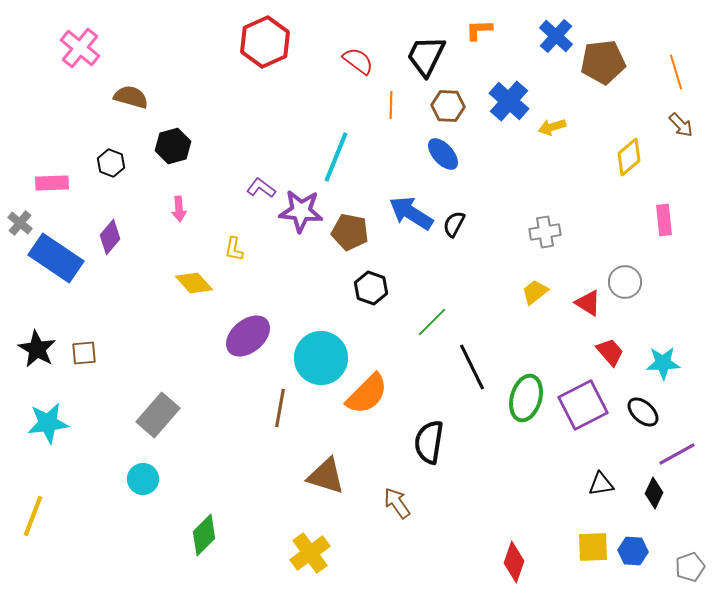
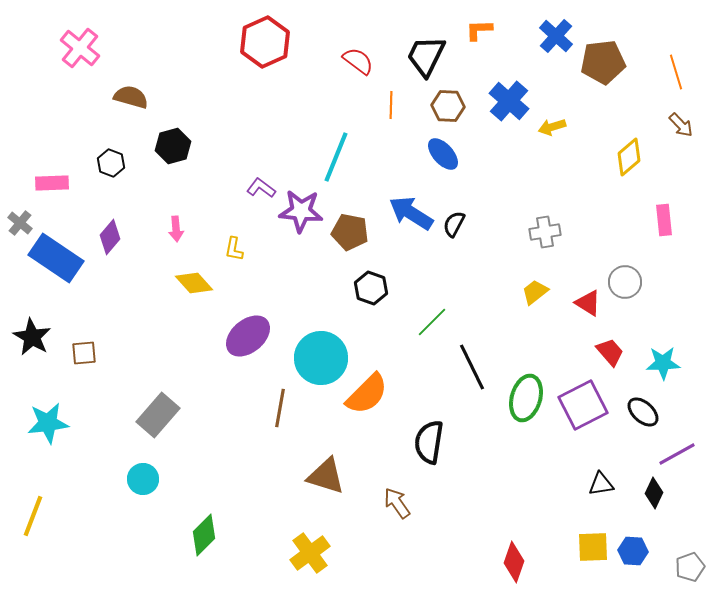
pink arrow at (179, 209): moved 3 px left, 20 px down
black star at (37, 349): moved 5 px left, 12 px up
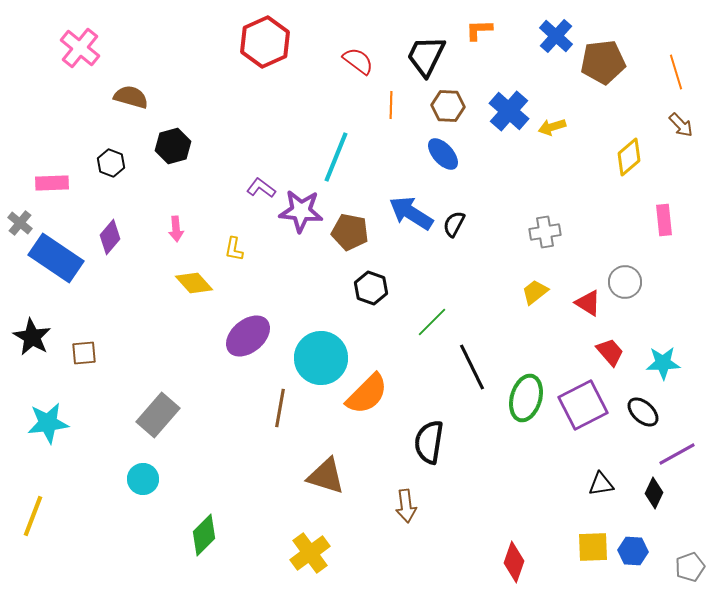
blue cross at (509, 101): moved 10 px down
brown arrow at (397, 503): moved 9 px right, 3 px down; rotated 152 degrees counterclockwise
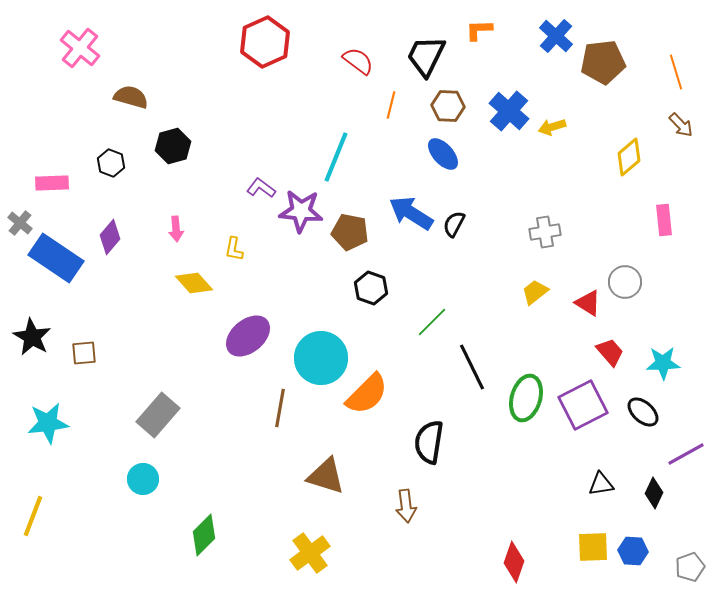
orange line at (391, 105): rotated 12 degrees clockwise
purple line at (677, 454): moved 9 px right
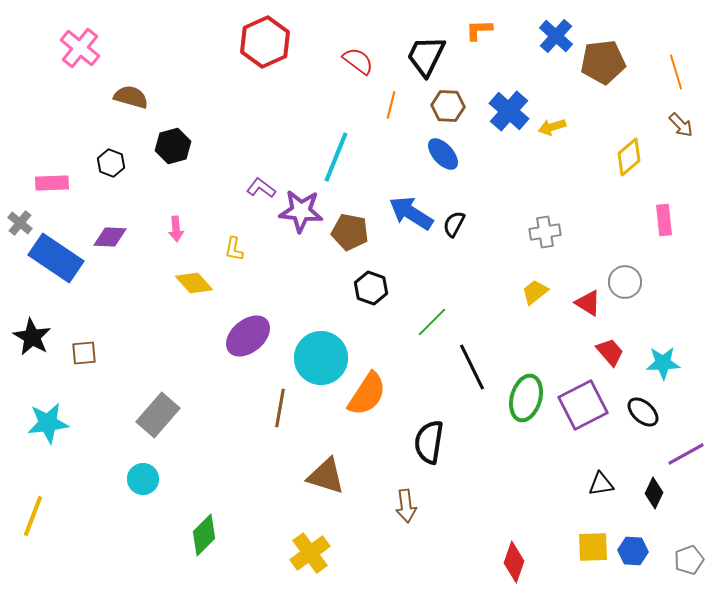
purple diamond at (110, 237): rotated 52 degrees clockwise
orange semicircle at (367, 394): rotated 12 degrees counterclockwise
gray pentagon at (690, 567): moved 1 px left, 7 px up
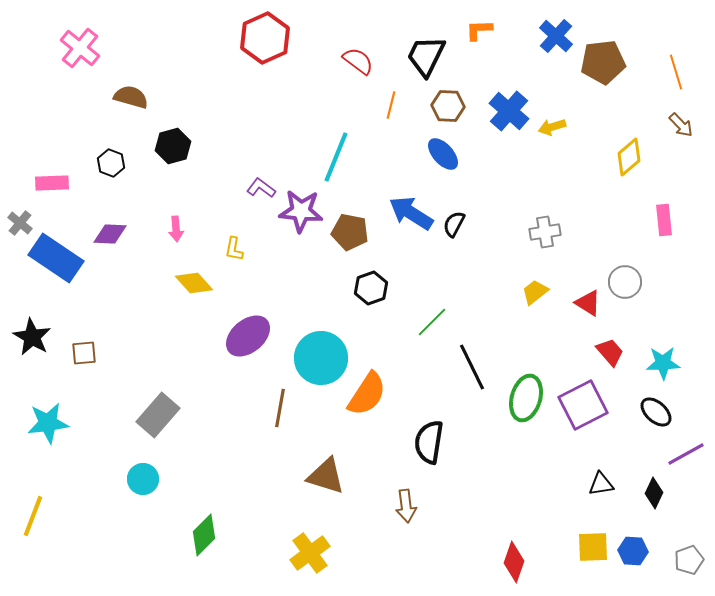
red hexagon at (265, 42): moved 4 px up
purple diamond at (110, 237): moved 3 px up
black hexagon at (371, 288): rotated 20 degrees clockwise
black ellipse at (643, 412): moved 13 px right
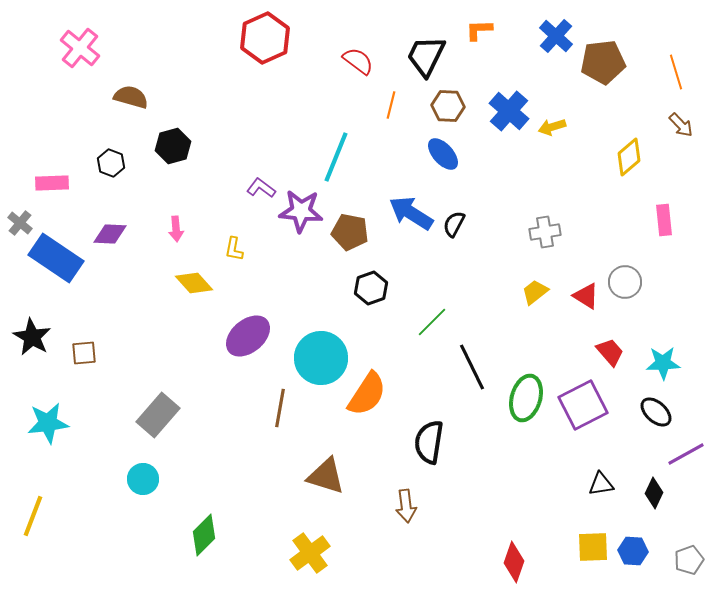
red triangle at (588, 303): moved 2 px left, 7 px up
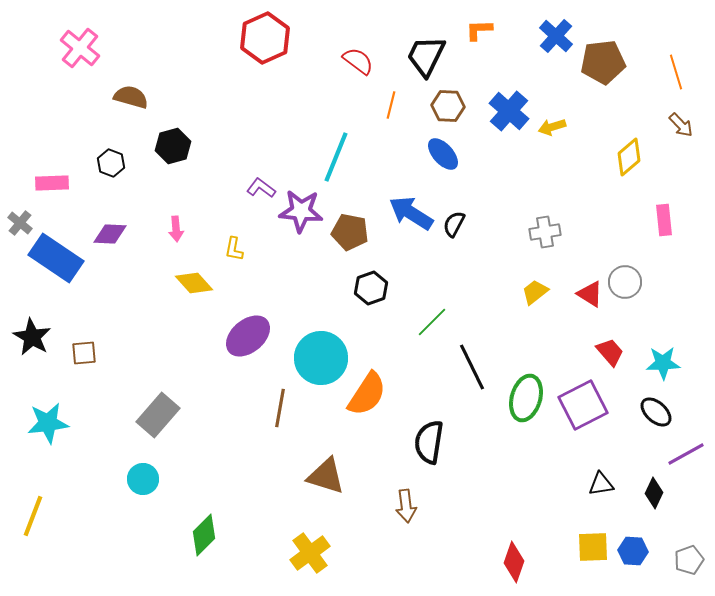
red triangle at (586, 296): moved 4 px right, 2 px up
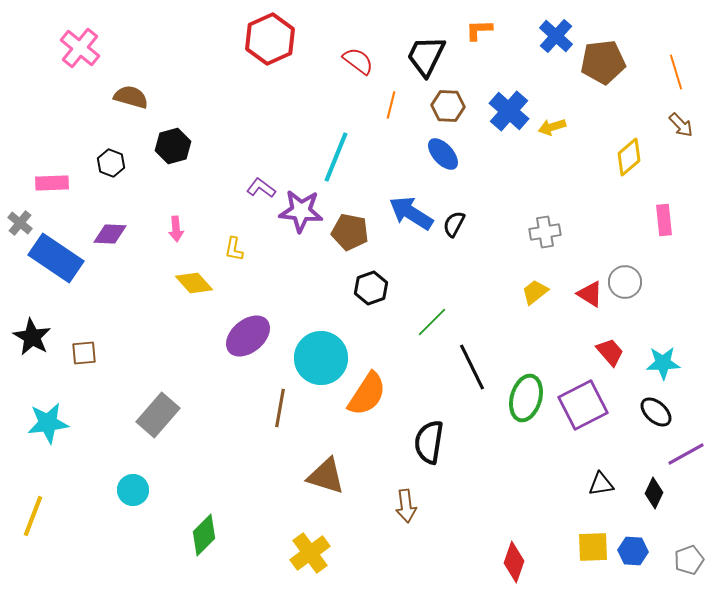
red hexagon at (265, 38): moved 5 px right, 1 px down
cyan circle at (143, 479): moved 10 px left, 11 px down
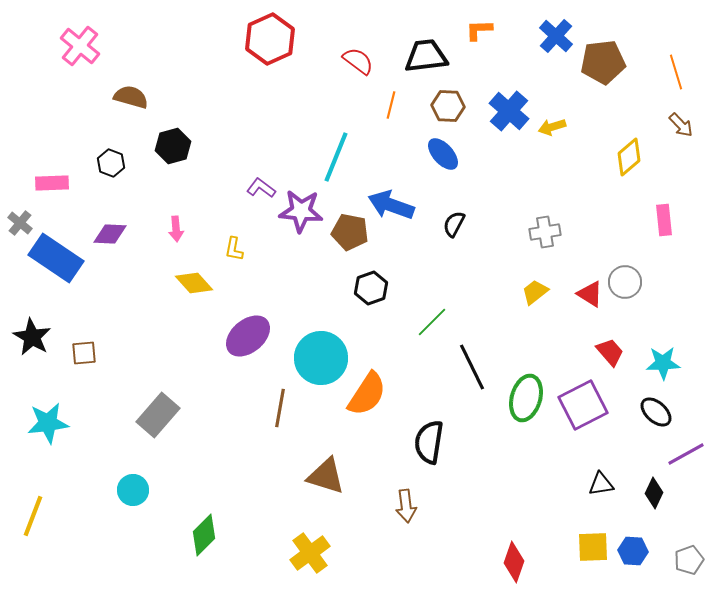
pink cross at (80, 48): moved 2 px up
black trapezoid at (426, 56): rotated 57 degrees clockwise
blue arrow at (411, 213): moved 20 px left, 8 px up; rotated 12 degrees counterclockwise
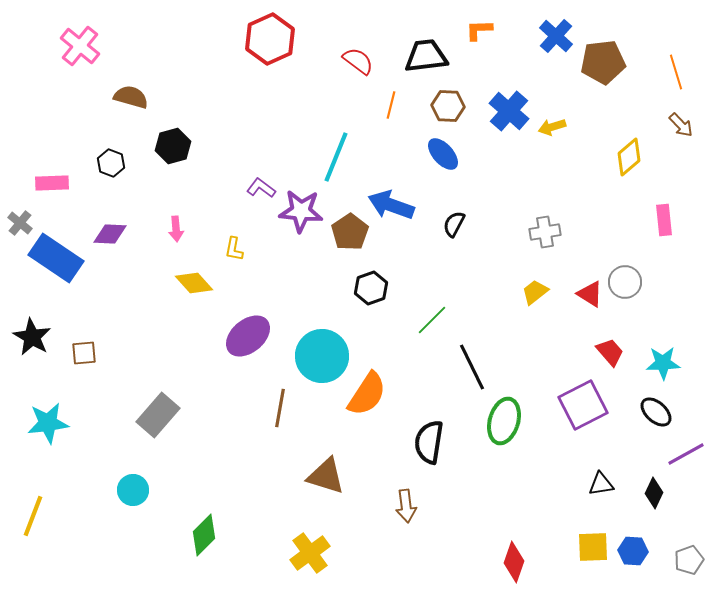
brown pentagon at (350, 232): rotated 27 degrees clockwise
green line at (432, 322): moved 2 px up
cyan circle at (321, 358): moved 1 px right, 2 px up
green ellipse at (526, 398): moved 22 px left, 23 px down
